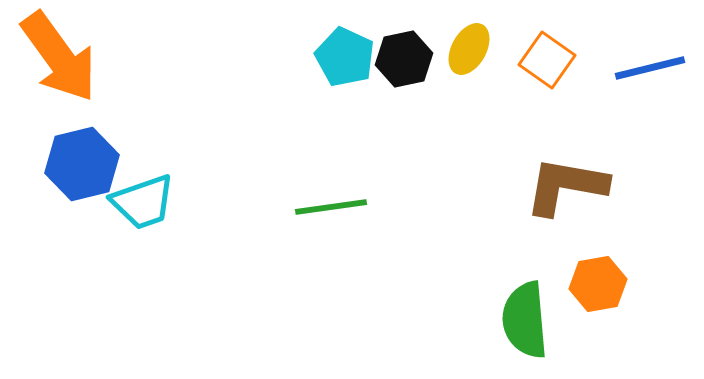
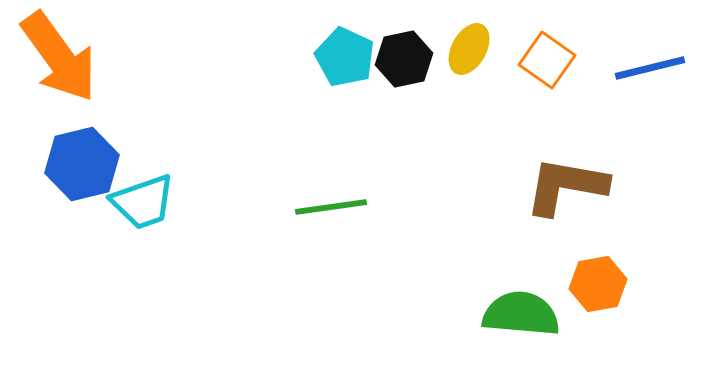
green semicircle: moved 4 px left, 6 px up; rotated 100 degrees clockwise
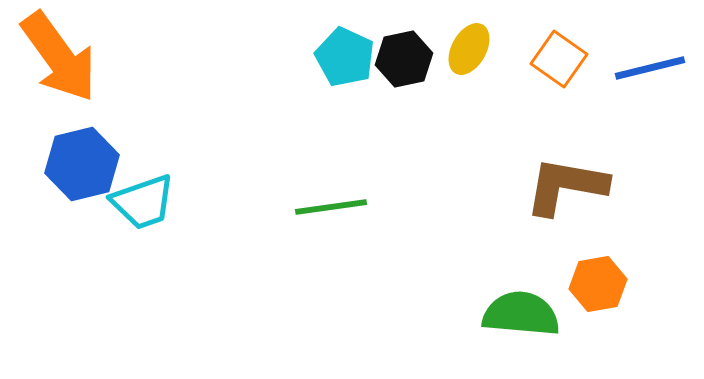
orange square: moved 12 px right, 1 px up
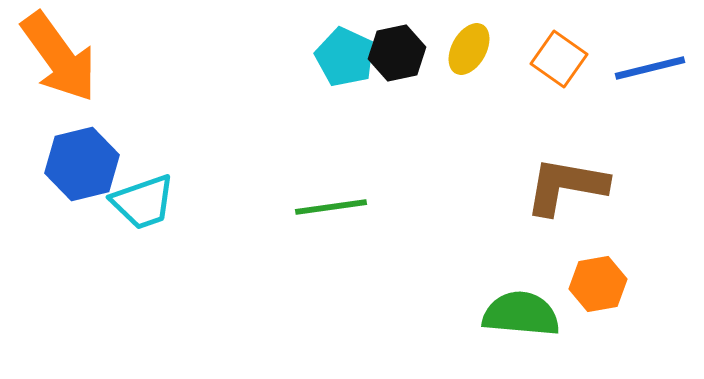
black hexagon: moved 7 px left, 6 px up
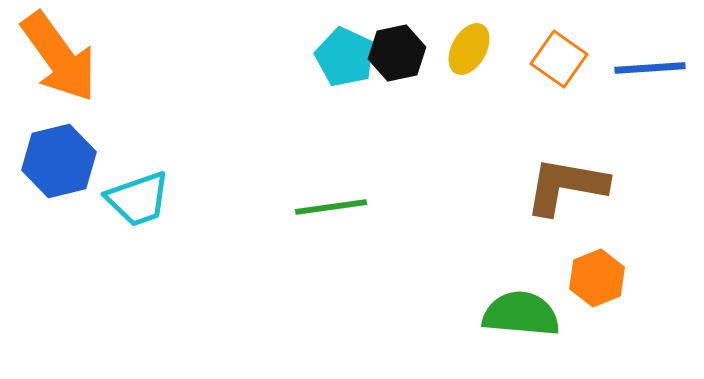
blue line: rotated 10 degrees clockwise
blue hexagon: moved 23 px left, 3 px up
cyan trapezoid: moved 5 px left, 3 px up
orange hexagon: moved 1 px left, 6 px up; rotated 12 degrees counterclockwise
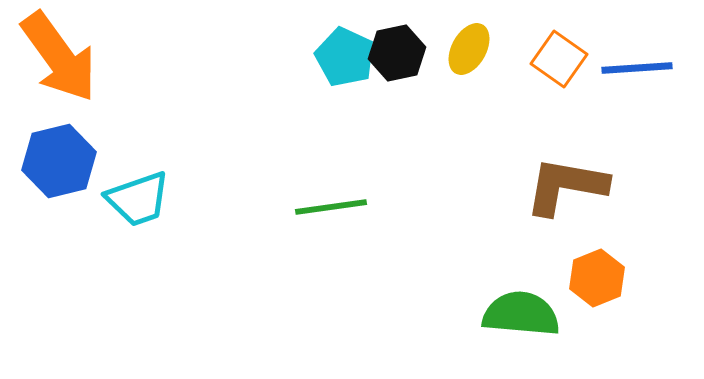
blue line: moved 13 px left
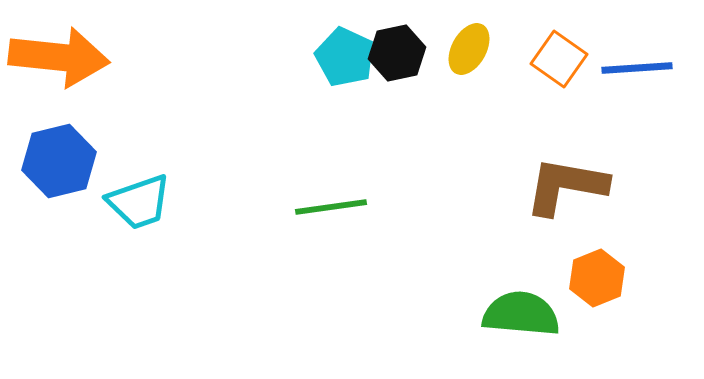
orange arrow: rotated 48 degrees counterclockwise
cyan trapezoid: moved 1 px right, 3 px down
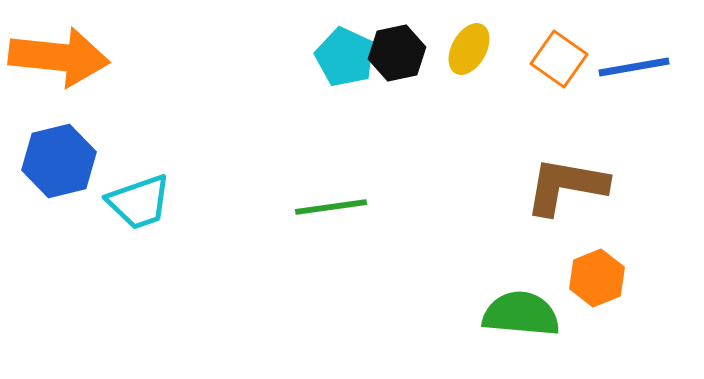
blue line: moved 3 px left, 1 px up; rotated 6 degrees counterclockwise
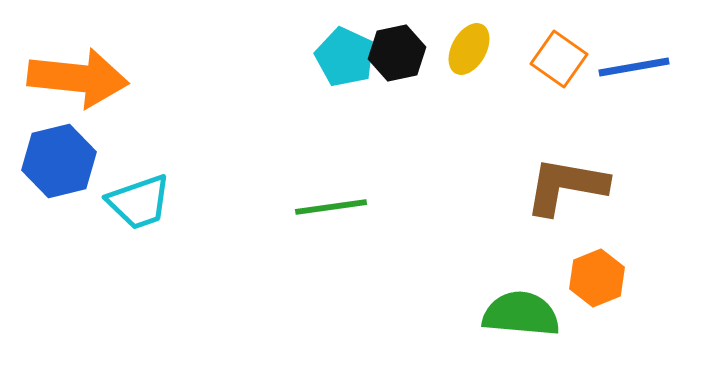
orange arrow: moved 19 px right, 21 px down
